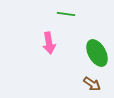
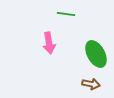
green ellipse: moved 1 px left, 1 px down
brown arrow: moved 1 px left; rotated 24 degrees counterclockwise
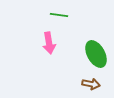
green line: moved 7 px left, 1 px down
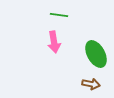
pink arrow: moved 5 px right, 1 px up
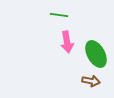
pink arrow: moved 13 px right
brown arrow: moved 3 px up
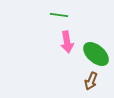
green ellipse: rotated 20 degrees counterclockwise
brown arrow: rotated 102 degrees clockwise
